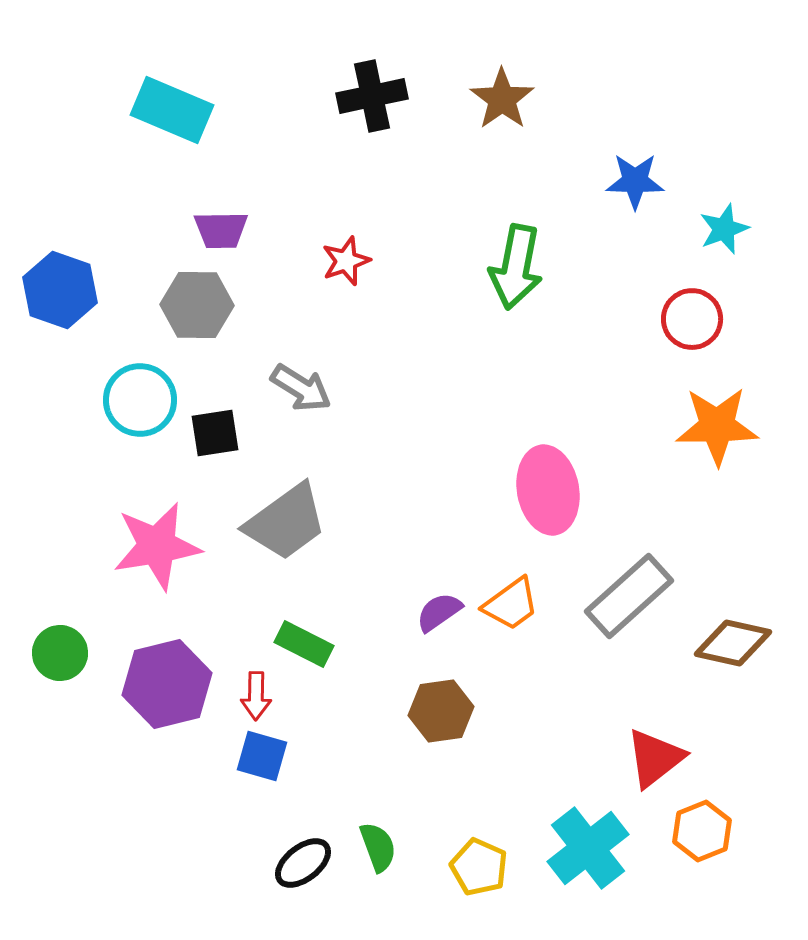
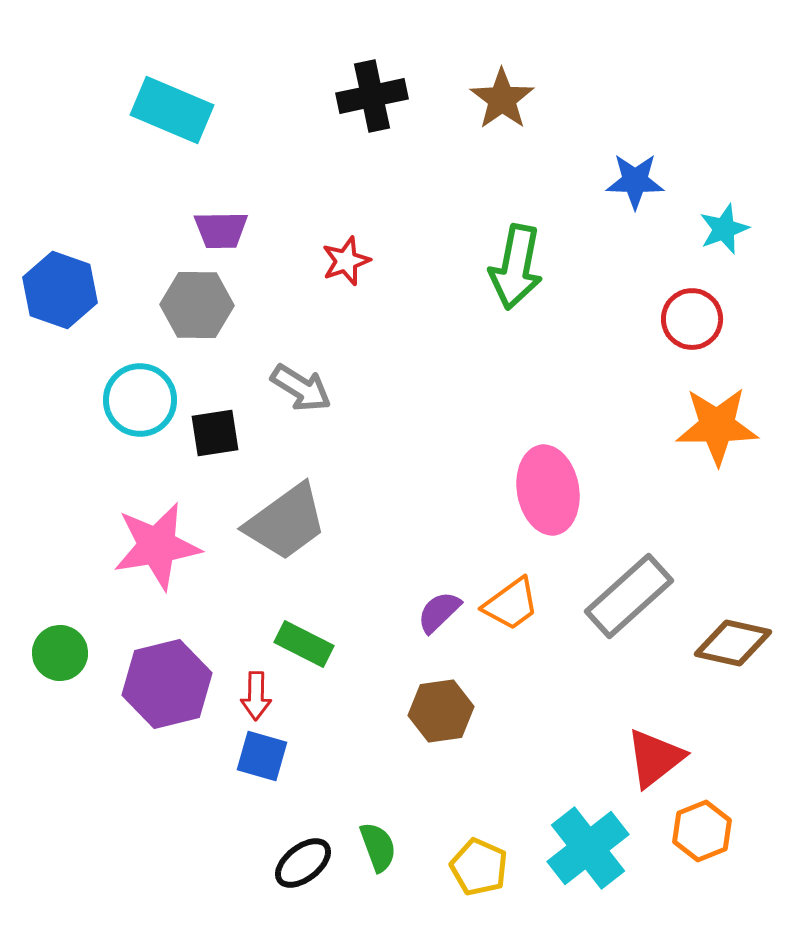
purple semicircle: rotated 9 degrees counterclockwise
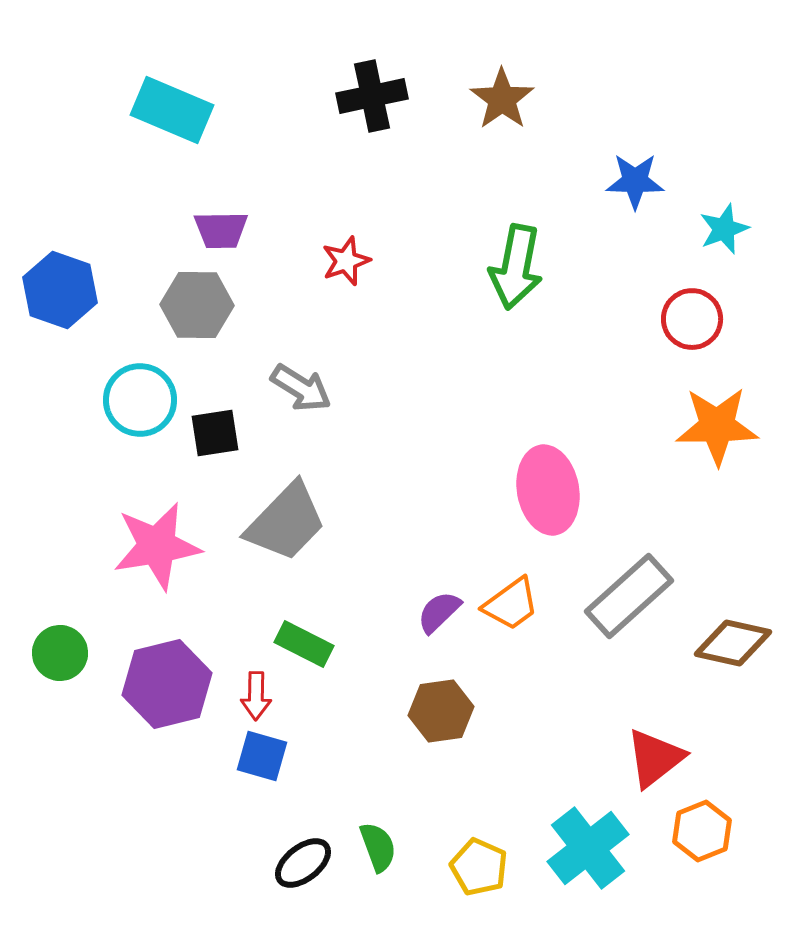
gray trapezoid: rotated 10 degrees counterclockwise
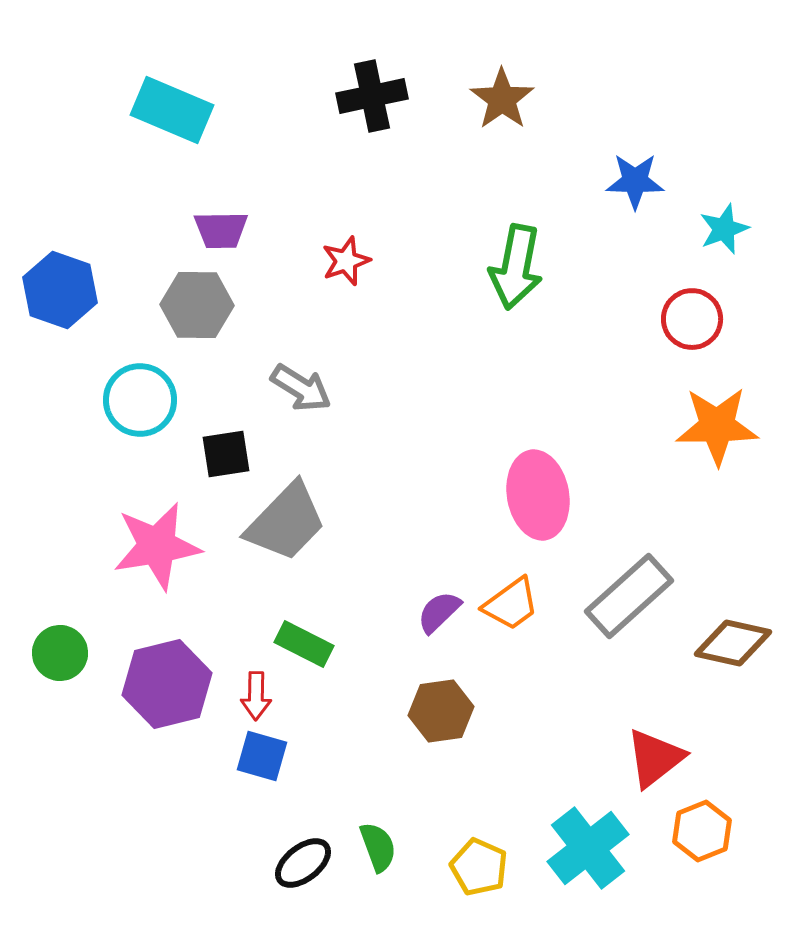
black square: moved 11 px right, 21 px down
pink ellipse: moved 10 px left, 5 px down
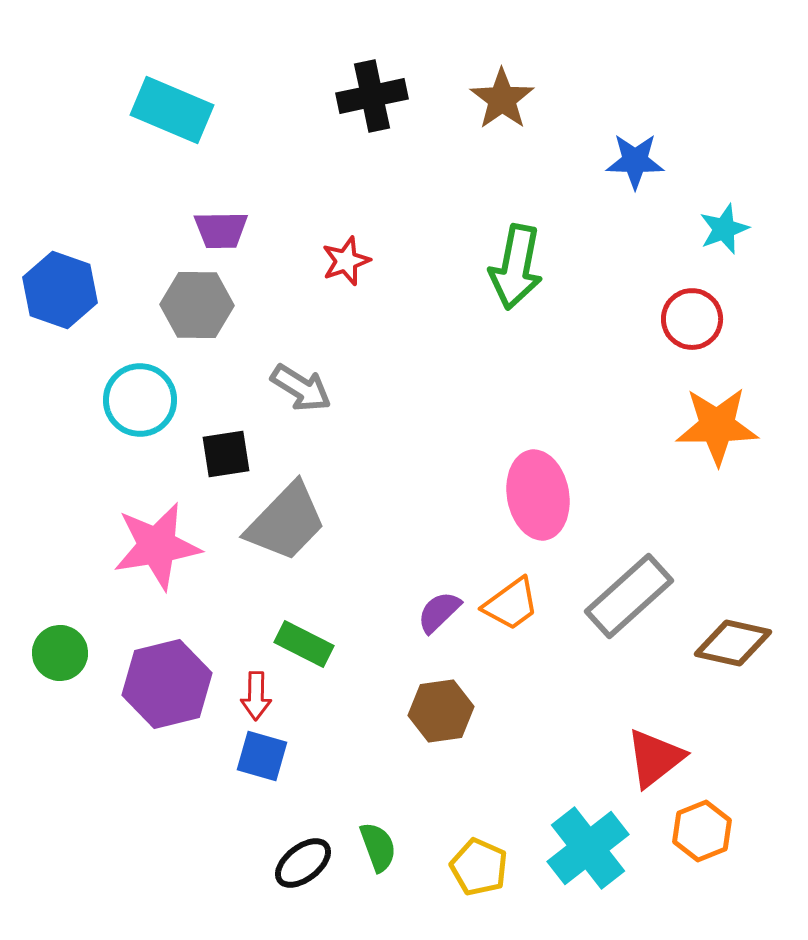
blue star: moved 20 px up
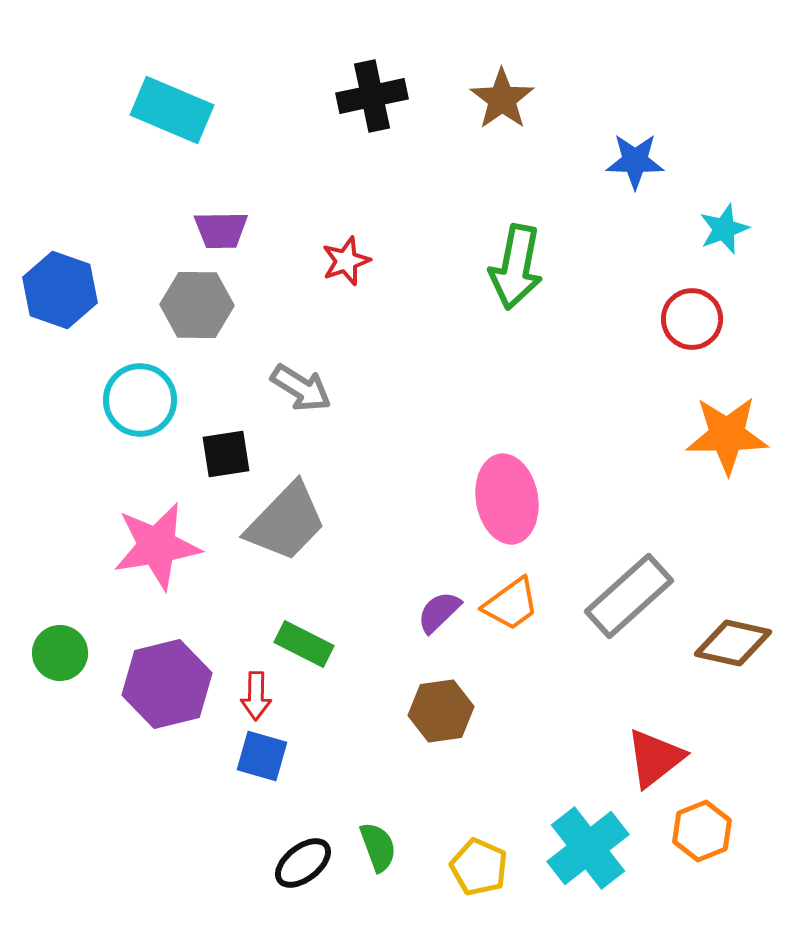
orange star: moved 10 px right, 9 px down
pink ellipse: moved 31 px left, 4 px down
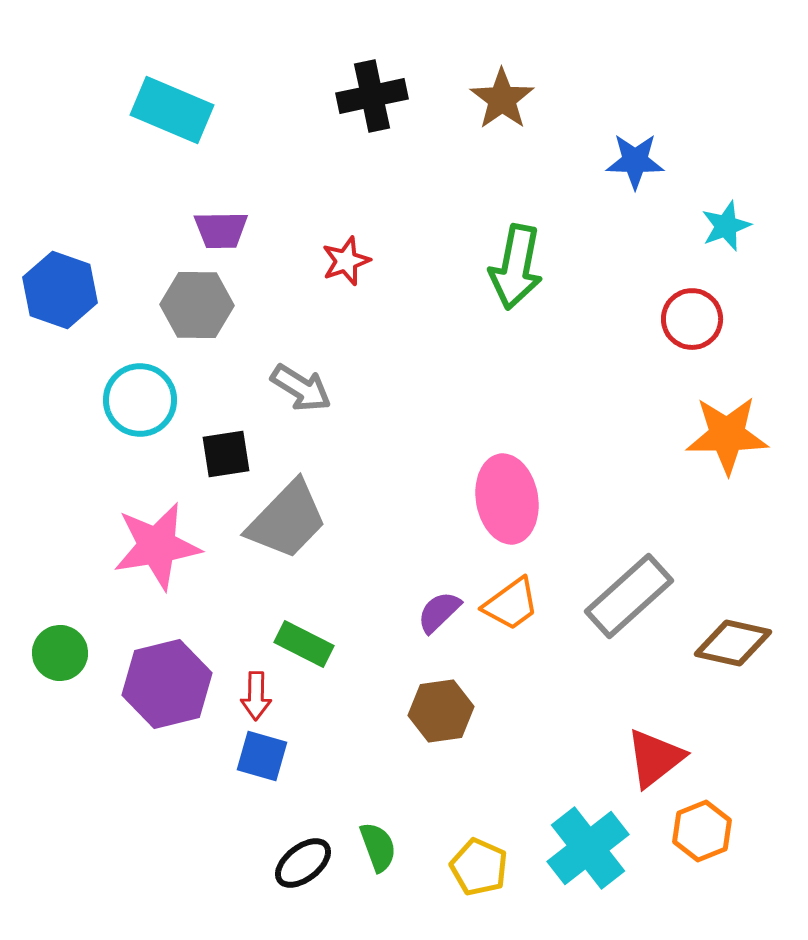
cyan star: moved 2 px right, 3 px up
gray trapezoid: moved 1 px right, 2 px up
